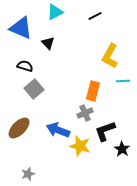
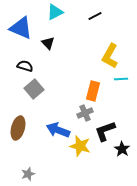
cyan line: moved 2 px left, 2 px up
brown ellipse: moved 1 px left; rotated 30 degrees counterclockwise
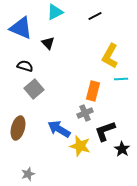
blue arrow: moved 1 px right, 1 px up; rotated 10 degrees clockwise
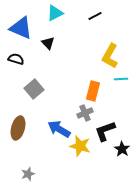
cyan triangle: moved 1 px down
black semicircle: moved 9 px left, 7 px up
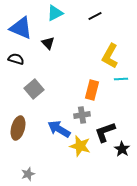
orange rectangle: moved 1 px left, 1 px up
gray cross: moved 3 px left, 2 px down; rotated 14 degrees clockwise
black L-shape: moved 1 px down
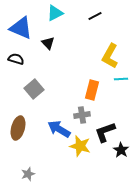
black star: moved 1 px left, 1 px down
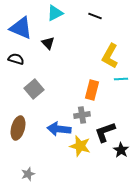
black line: rotated 48 degrees clockwise
blue arrow: rotated 25 degrees counterclockwise
